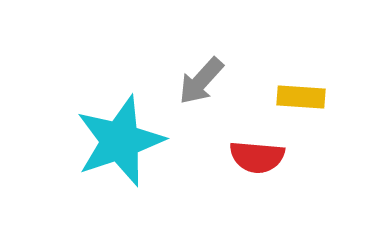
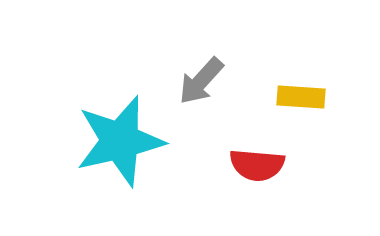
cyan star: rotated 6 degrees clockwise
red semicircle: moved 8 px down
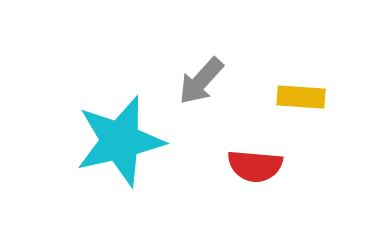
red semicircle: moved 2 px left, 1 px down
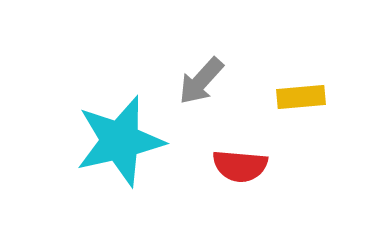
yellow rectangle: rotated 9 degrees counterclockwise
red semicircle: moved 15 px left
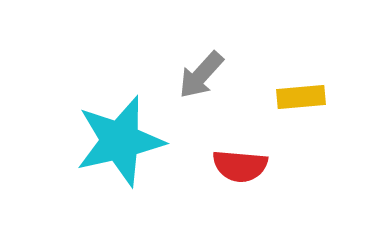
gray arrow: moved 6 px up
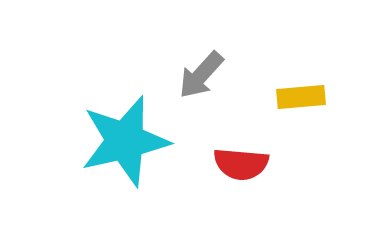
cyan star: moved 5 px right
red semicircle: moved 1 px right, 2 px up
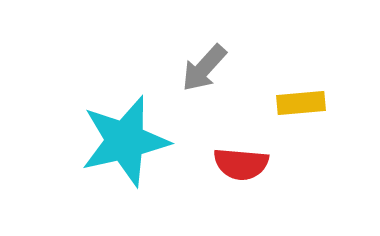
gray arrow: moved 3 px right, 7 px up
yellow rectangle: moved 6 px down
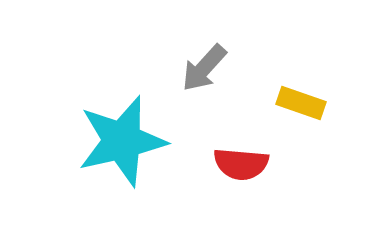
yellow rectangle: rotated 24 degrees clockwise
cyan star: moved 3 px left
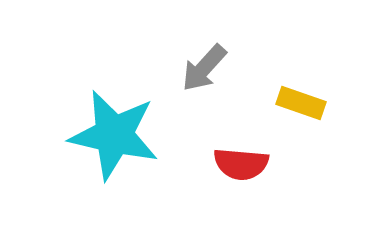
cyan star: moved 8 px left, 6 px up; rotated 26 degrees clockwise
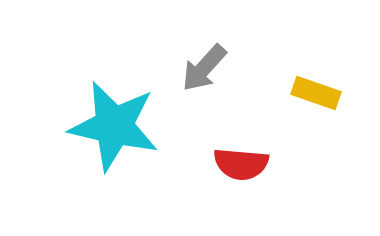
yellow rectangle: moved 15 px right, 10 px up
cyan star: moved 9 px up
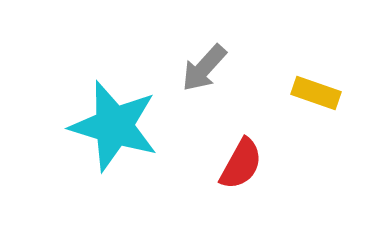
cyan star: rotated 4 degrees clockwise
red semicircle: rotated 66 degrees counterclockwise
